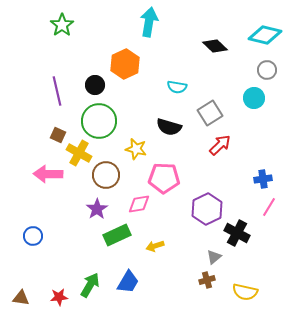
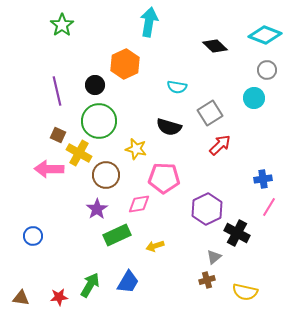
cyan diamond: rotated 8 degrees clockwise
pink arrow: moved 1 px right, 5 px up
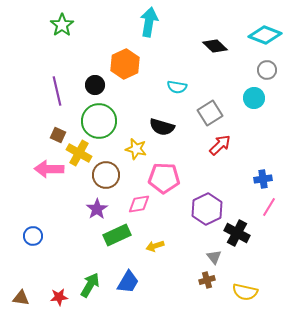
black semicircle: moved 7 px left
gray triangle: rotated 28 degrees counterclockwise
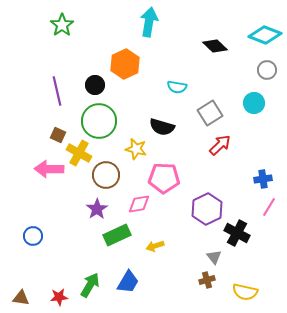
cyan circle: moved 5 px down
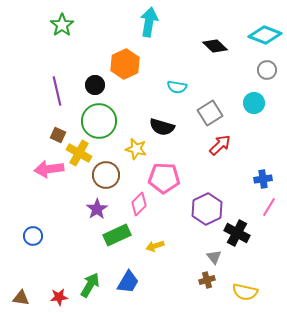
pink arrow: rotated 8 degrees counterclockwise
pink diamond: rotated 35 degrees counterclockwise
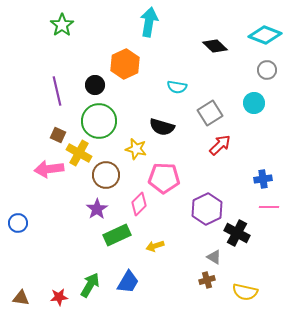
pink line: rotated 60 degrees clockwise
blue circle: moved 15 px left, 13 px up
gray triangle: rotated 21 degrees counterclockwise
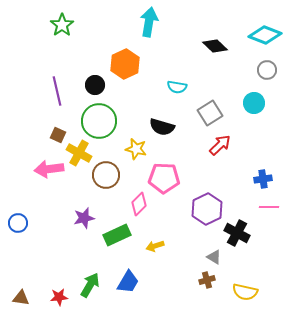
purple star: moved 13 px left, 9 px down; rotated 20 degrees clockwise
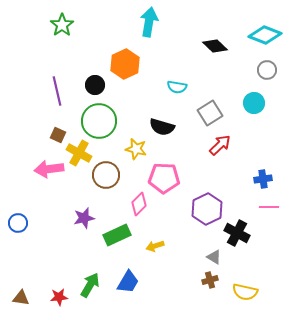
brown cross: moved 3 px right
